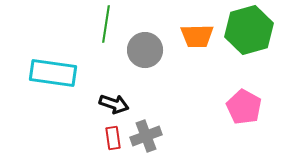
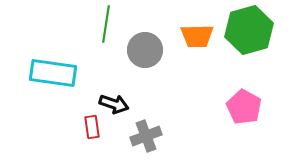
red rectangle: moved 21 px left, 11 px up
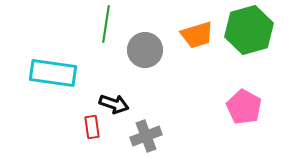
orange trapezoid: moved 1 px up; rotated 16 degrees counterclockwise
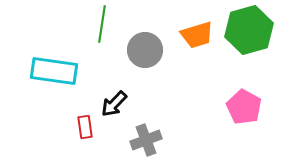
green line: moved 4 px left
cyan rectangle: moved 1 px right, 2 px up
black arrow: rotated 116 degrees clockwise
red rectangle: moved 7 px left
gray cross: moved 4 px down
